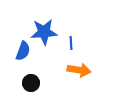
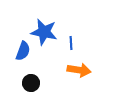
blue star: rotated 16 degrees clockwise
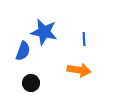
blue line: moved 13 px right, 4 px up
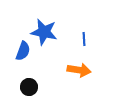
black circle: moved 2 px left, 4 px down
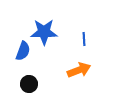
blue star: rotated 12 degrees counterclockwise
orange arrow: rotated 30 degrees counterclockwise
black circle: moved 3 px up
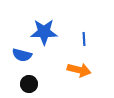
blue semicircle: moved 1 px left, 4 px down; rotated 84 degrees clockwise
orange arrow: rotated 35 degrees clockwise
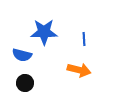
black circle: moved 4 px left, 1 px up
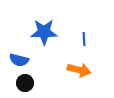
blue semicircle: moved 3 px left, 5 px down
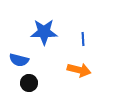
blue line: moved 1 px left
black circle: moved 4 px right
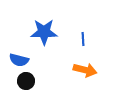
orange arrow: moved 6 px right
black circle: moved 3 px left, 2 px up
